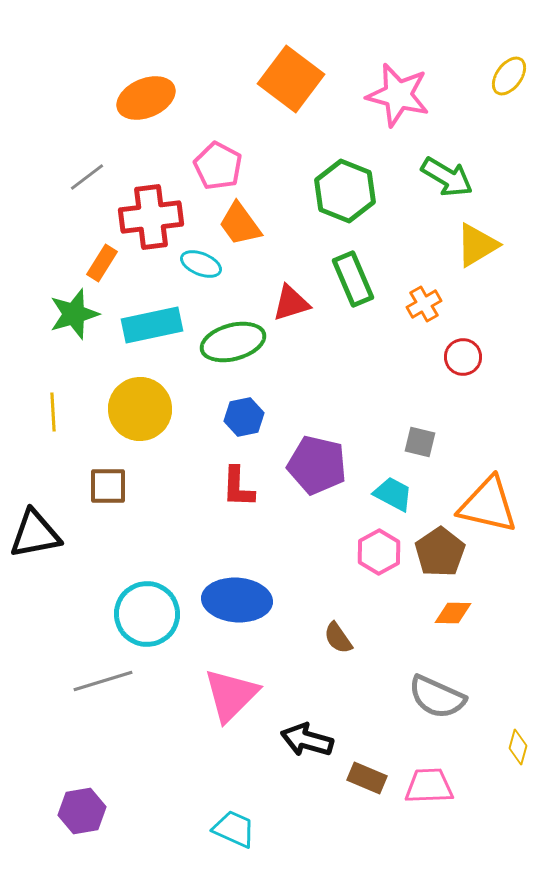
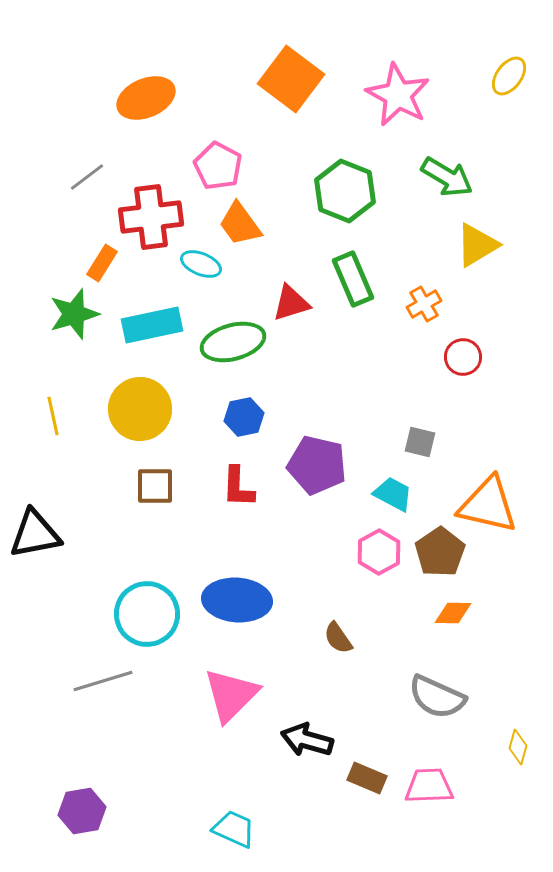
pink star at (398, 95): rotated 14 degrees clockwise
yellow line at (53, 412): moved 4 px down; rotated 9 degrees counterclockwise
brown square at (108, 486): moved 47 px right
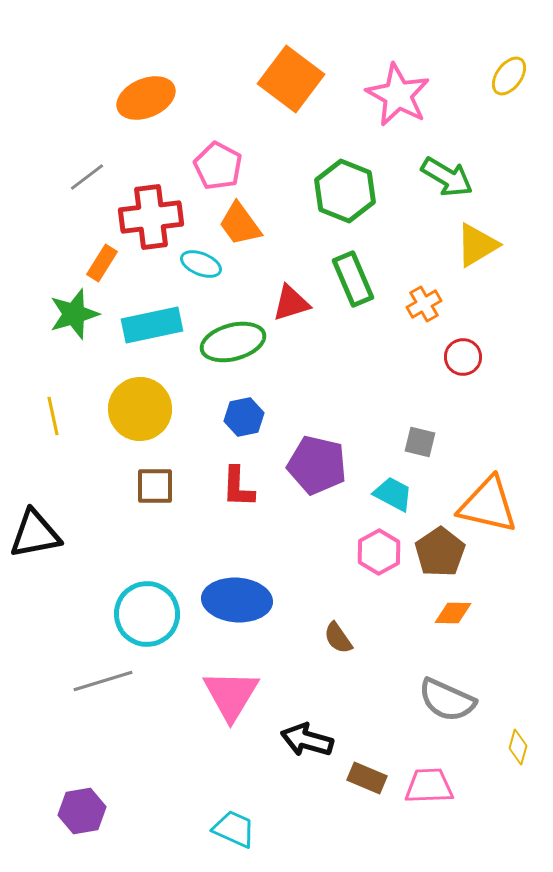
pink triangle at (231, 695): rotated 14 degrees counterclockwise
gray semicircle at (437, 697): moved 10 px right, 3 px down
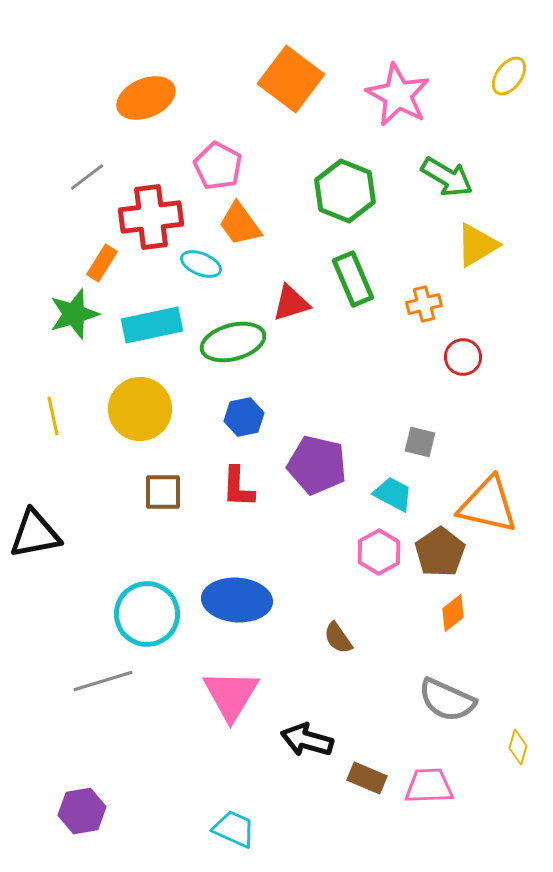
orange cross at (424, 304): rotated 16 degrees clockwise
brown square at (155, 486): moved 8 px right, 6 px down
orange diamond at (453, 613): rotated 39 degrees counterclockwise
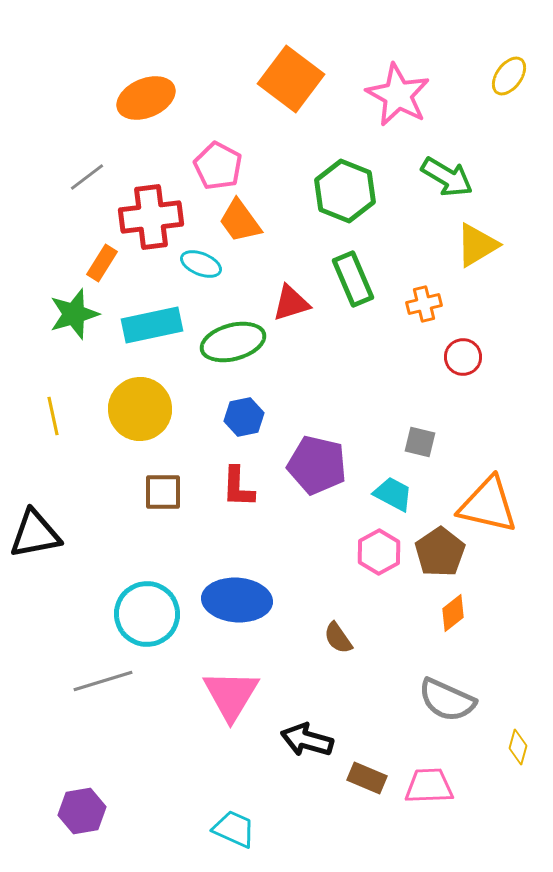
orange trapezoid at (240, 224): moved 3 px up
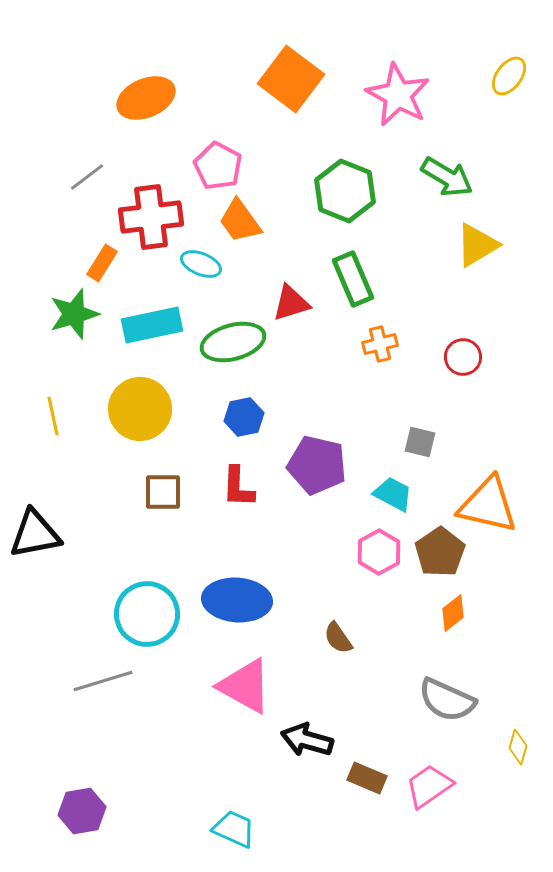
orange cross at (424, 304): moved 44 px left, 40 px down
pink triangle at (231, 695): moved 14 px right, 9 px up; rotated 32 degrees counterclockwise
pink trapezoid at (429, 786): rotated 33 degrees counterclockwise
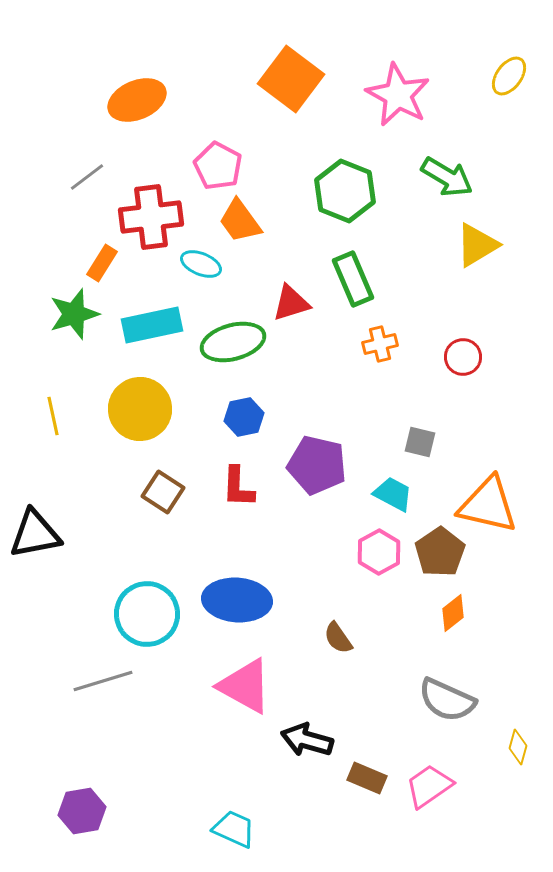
orange ellipse at (146, 98): moved 9 px left, 2 px down
brown square at (163, 492): rotated 33 degrees clockwise
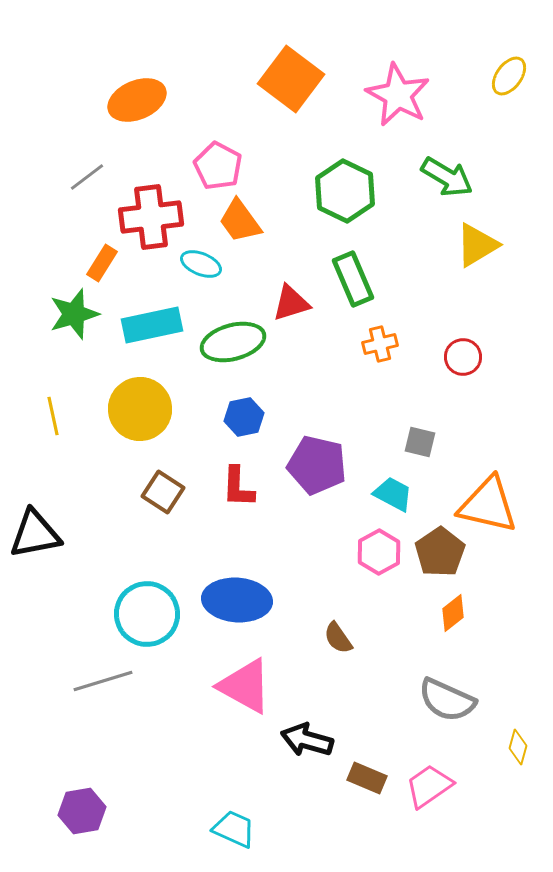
green hexagon at (345, 191): rotated 4 degrees clockwise
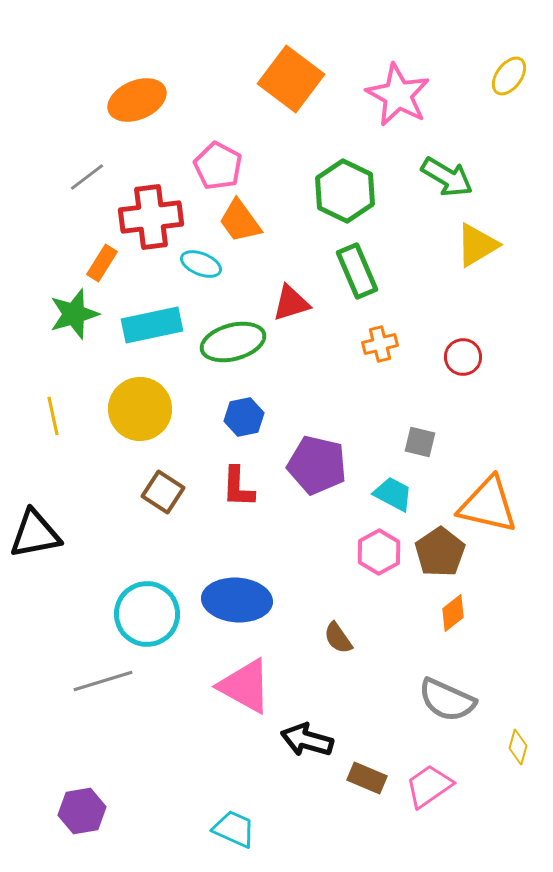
green rectangle at (353, 279): moved 4 px right, 8 px up
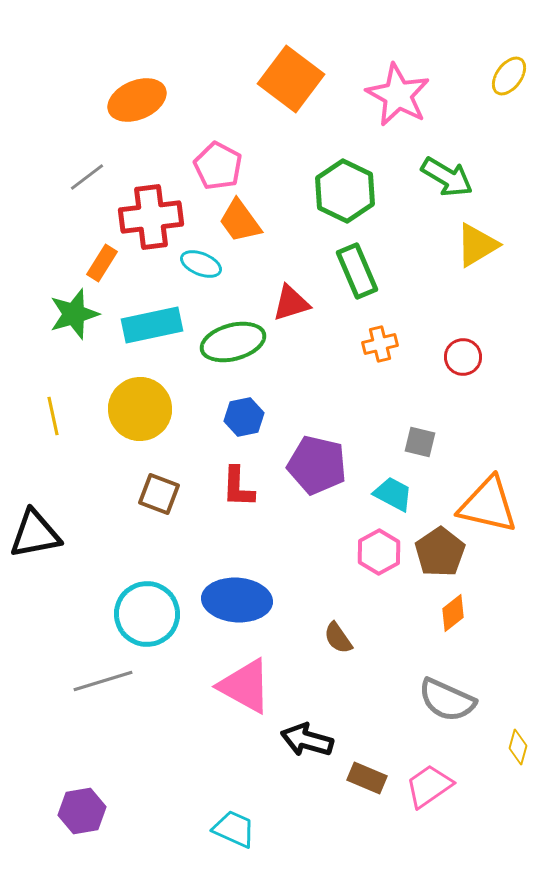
brown square at (163, 492): moved 4 px left, 2 px down; rotated 12 degrees counterclockwise
